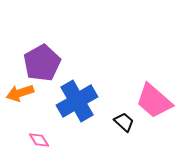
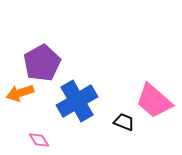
black trapezoid: rotated 20 degrees counterclockwise
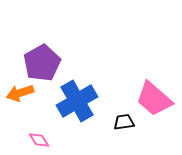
pink trapezoid: moved 2 px up
black trapezoid: rotated 30 degrees counterclockwise
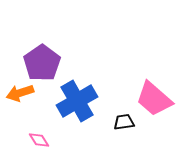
purple pentagon: rotated 6 degrees counterclockwise
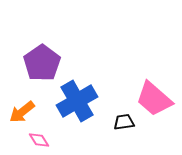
orange arrow: moved 2 px right, 19 px down; rotated 20 degrees counterclockwise
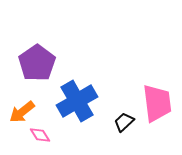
purple pentagon: moved 5 px left
pink trapezoid: moved 3 px right, 4 px down; rotated 138 degrees counterclockwise
black trapezoid: rotated 35 degrees counterclockwise
pink diamond: moved 1 px right, 5 px up
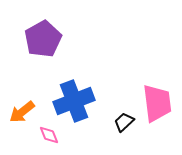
purple pentagon: moved 6 px right, 24 px up; rotated 6 degrees clockwise
blue cross: moved 3 px left; rotated 9 degrees clockwise
pink diamond: moved 9 px right; rotated 10 degrees clockwise
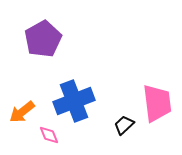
black trapezoid: moved 3 px down
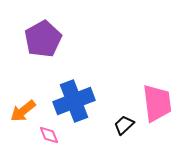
orange arrow: moved 1 px right, 1 px up
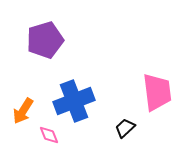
purple pentagon: moved 2 px right, 1 px down; rotated 12 degrees clockwise
pink trapezoid: moved 11 px up
orange arrow: rotated 20 degrees counterclockwise
black trapezoid: moved 1 px right, 3 px down
